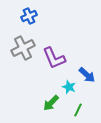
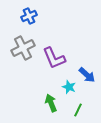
green arrow: rotated 114 degrees clockwise
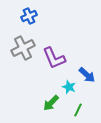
green arrow: rotated 114 degrees counterclockwise
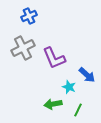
green arrow: moved 2 px right, 1 px down; rotated 36 degrees clockwise
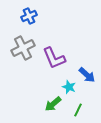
green arrow: rotated 30 degrees counterclockwise
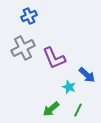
green arrow: moved 2 px left, 5 px down
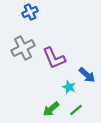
blue cross: moved 1 px right, 4 px up
green line: moved 2 px left; rotated 24 degrees clockwise
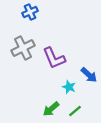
blue arrow: moved 2 px right
green line: moved 1 px left, 1 px down
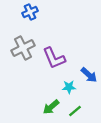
cyan star: rotated 24 degrees counterclockwise
green arrow: moved 2 px up
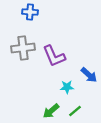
blue cross: rotated 28 degrees clockwise
gray cross: rotated 20 degrees clockwise
purple L-shape: moved 2 px up
cyan star: moved 2 px left
green arrow: moved 4 px down
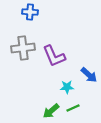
green line: moved 2 px left, 3 px up; rotated 16 degrees clockwise
